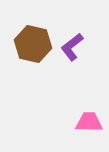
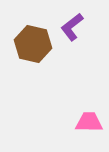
purple L-shape: moved 20 px up
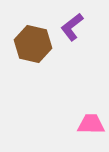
pink trapezoid: moved 2 px right, 2 px down
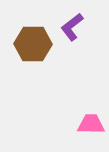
brown hexagon: rotated 12 degrees counterclockwise
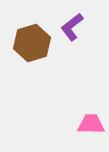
brown hexagon: moved 1 px left, 1 px up; rotated 18 degrees counterclockwise
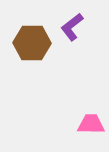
brown hexagon: rotated 18 degrees clockwise
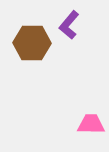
purple L-shape: moved 3 px left, 2 px up; rotated 12 degrees counterclockwise
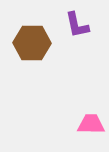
purple L-shape: moved 8 px right; rotated 52 degrees counterclockwise
